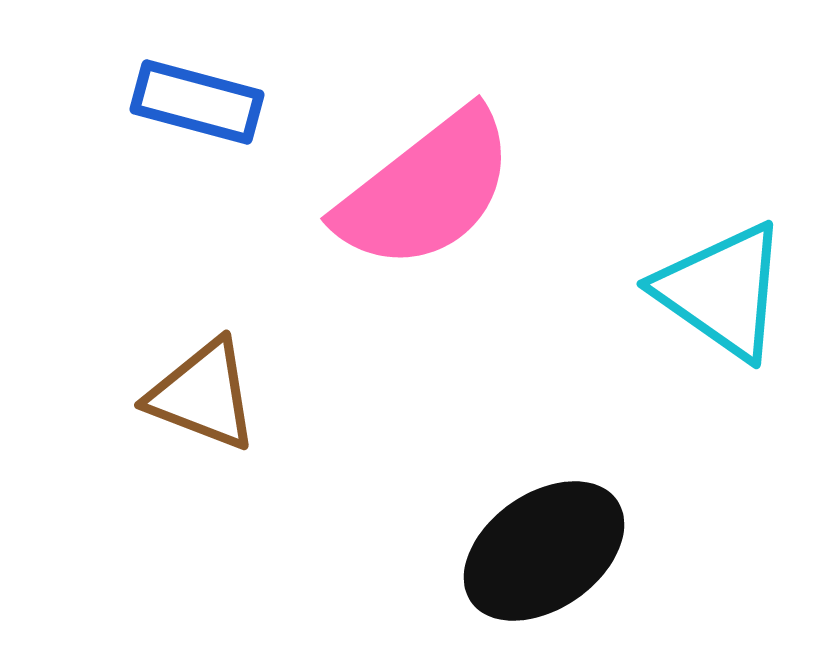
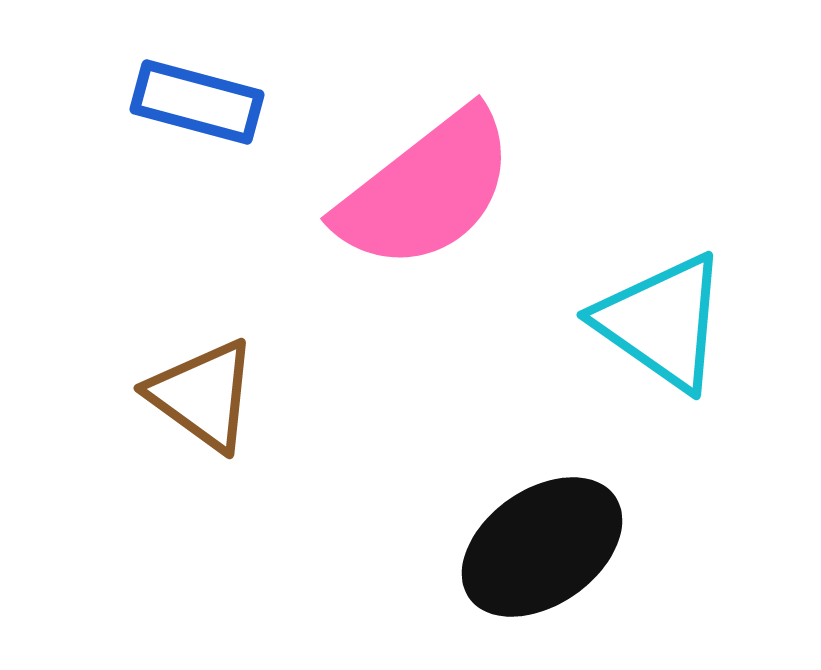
cyan triangle: moved 60 px left, 31 px down
brown triangle: rotated 15 degrees clockwise
black ellipse: moved 2 px left, 4 px up
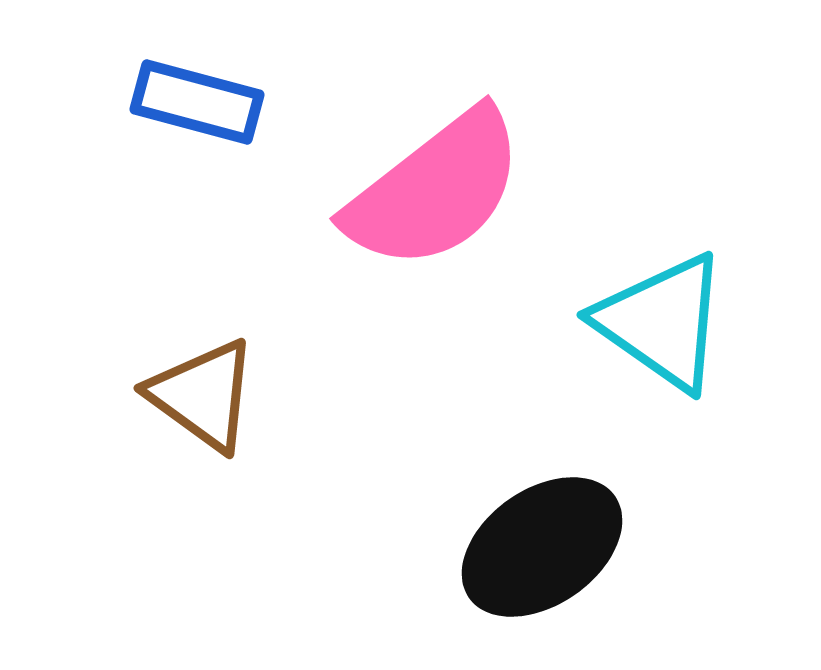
pink semicircle: moved 9 px right
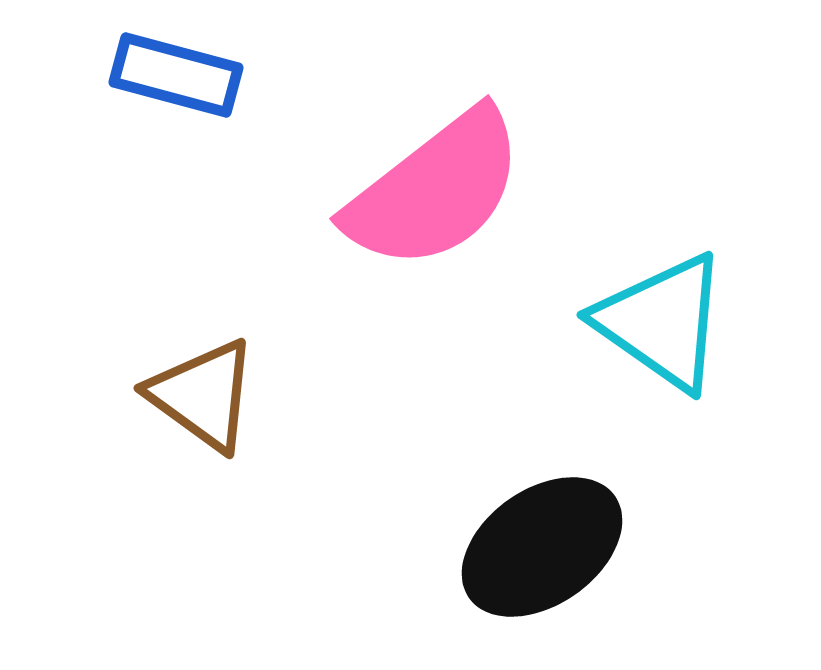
blue rectangle: moved 21 px left, 27 px up
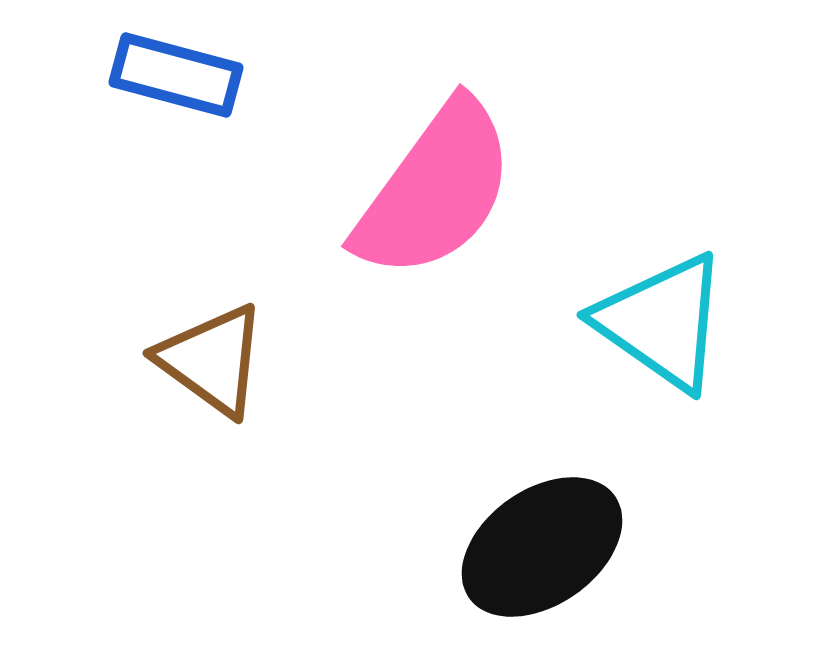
pink semicircle: rotated 16 degrees counterclockwise
brown triangle: moved 9 px right, 35 px up
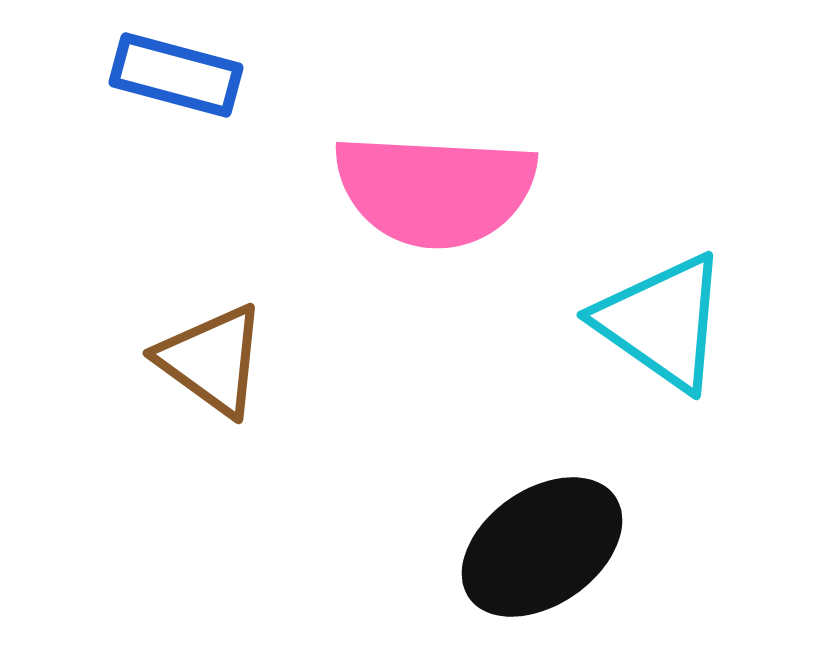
pink semicircle: rotated 57 degrees clockwise
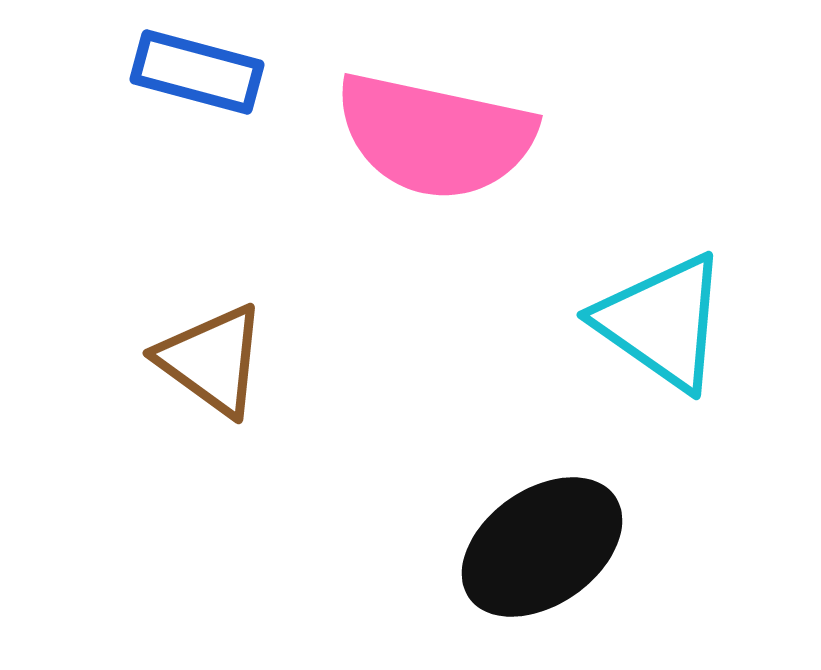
blue rectangle: moved 21 px right, 3 px up
pink semicircle: moved 54 px up; rotated 9 degrees clockwise
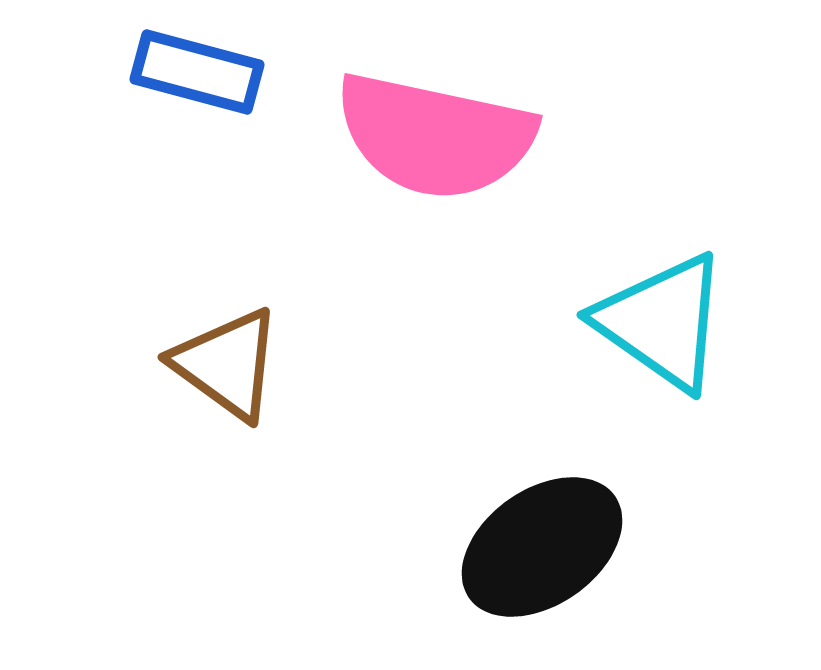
brown triangle: moved 15 px right, 4 px down
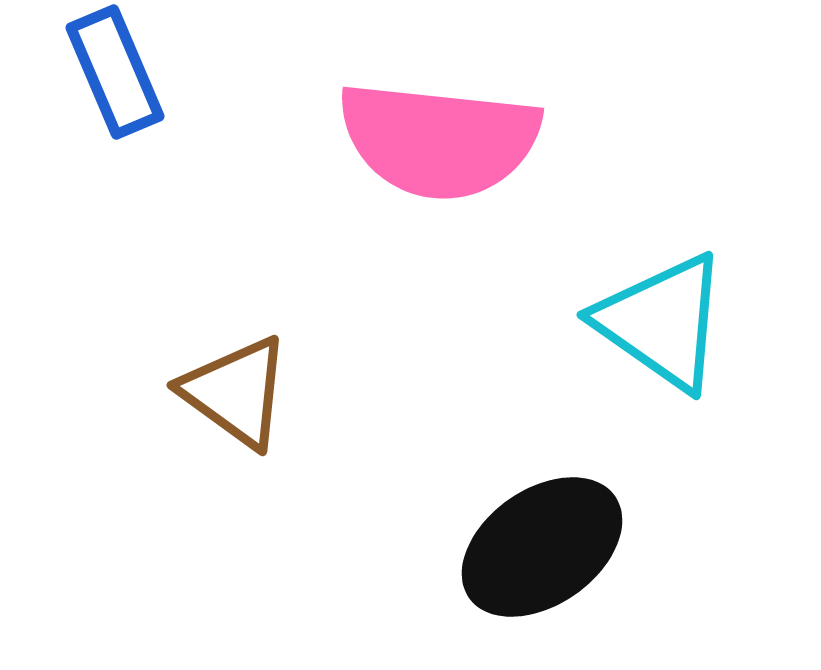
blue rectangle: moved 82 px left; rotated 52 degrees clockwise
pink semicircle: moved 4 px right, 4 px down; rotated 6 degrees counterclockwise
brown triangle: moved 9 px right, 28 px down
